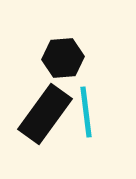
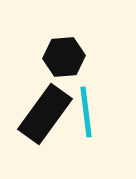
black hexagon: moved 1 px right, 1 px up
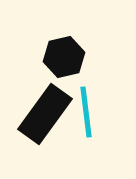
black hexagon: rotated 9 degrees counterclockwise
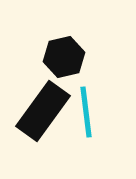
black rectangle: moved 2 px left, 3 px up
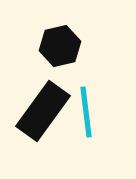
black hexagon: moved 4 px left, 11 px up
